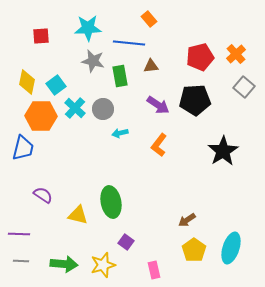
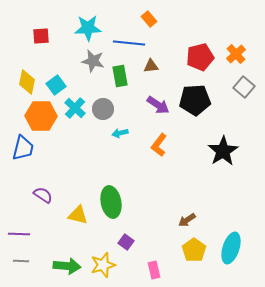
green arrow: moved 3 px right, 2 px down
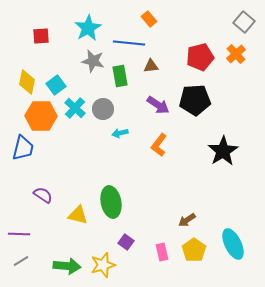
cyan star: rotated 28 degrees counterclockwise
gray square: moved 65 px up
cyan ellipse: moved 2 px right, 4 px up; rotated 44 degrees counterclockwise
gray line: rotated 35 degrees counterclockwise
pink rectangle: moved 8 px right, 18 px up
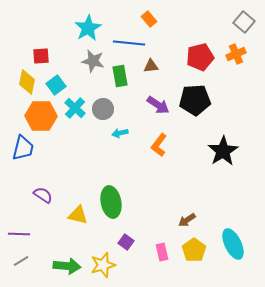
red square: moved 20 px down
orange cross: rotated 18 degrees clockwise
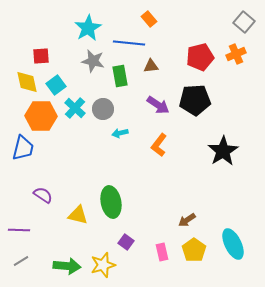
yellow diamond: rotated 25 degrees counterclockwise
purple line: moved 4 px up
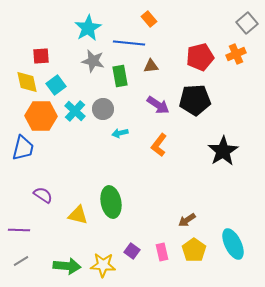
gray square: moved 3 px right, 1 px down; rotated 10 degrees clockwise
cyan cross: moved 3 px down
purple square: moved 6 px right, 9 px down
yellow star: rotated 20 degrees clockwise
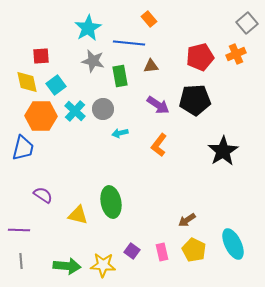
yellow pentagon: rotated 10 degrees counterclockwise
gray line: rotated 63 degrees counterclockwise
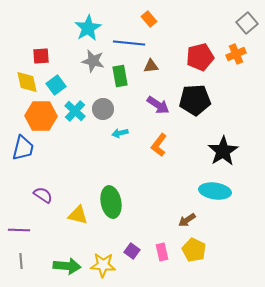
cyan ellipse: moved 18 px left, 53 px up; rotated 56 degrees counterclockwise
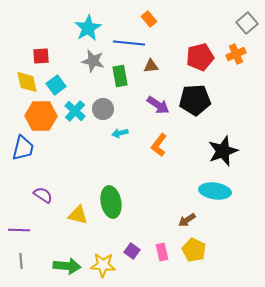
black star: rotated 12 degrees clockwise
